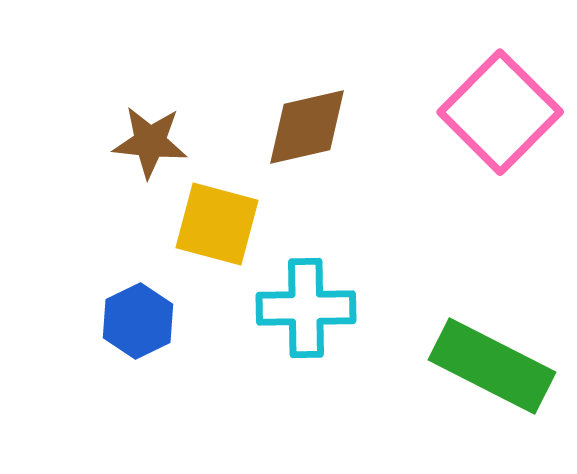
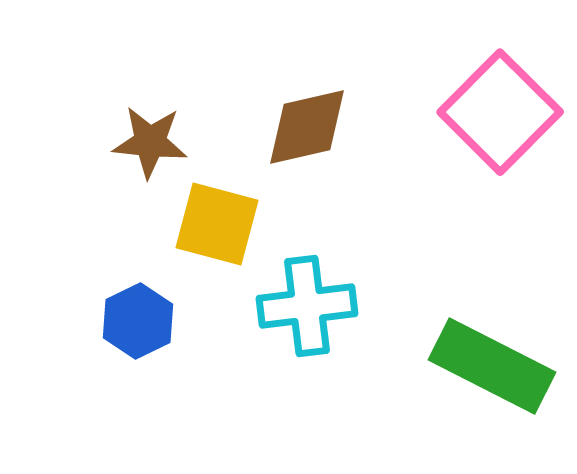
cyan cross: moved 1 px right, 2 px up; rotated 6 degrees counterclockwise
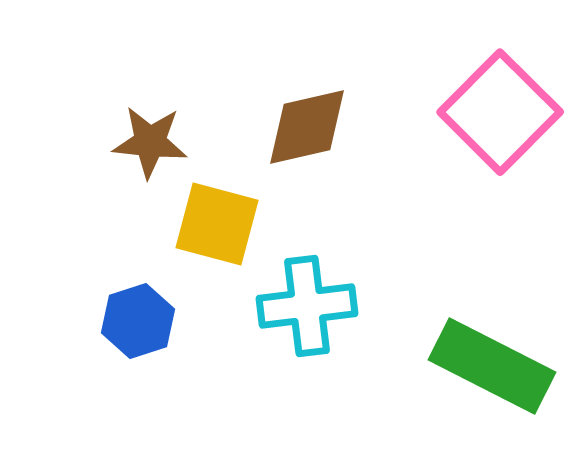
blue hexagon: rotated 8 degrees clockwise
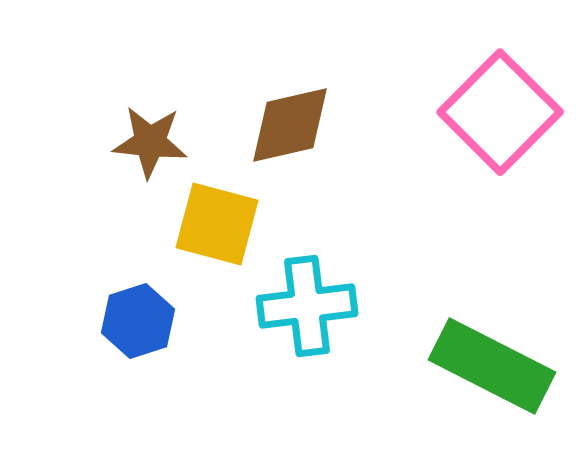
brown diamond: moved 17 px left, 2 px up
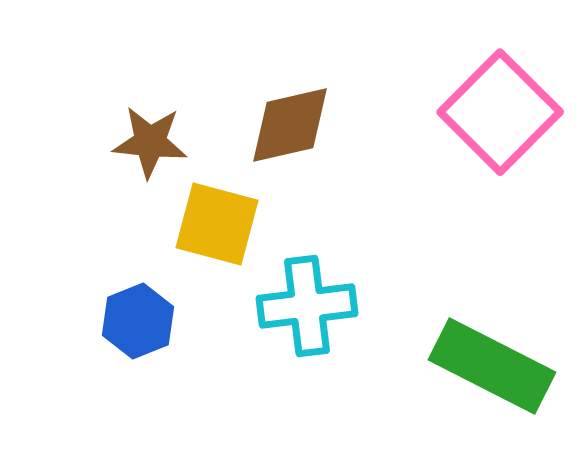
blue hexagon: rotated 4 degrees counterclockwise
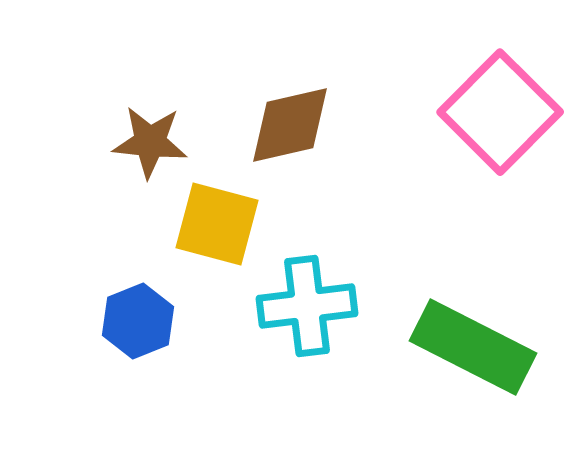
green rectangle: moved 19 px left, 19 px up
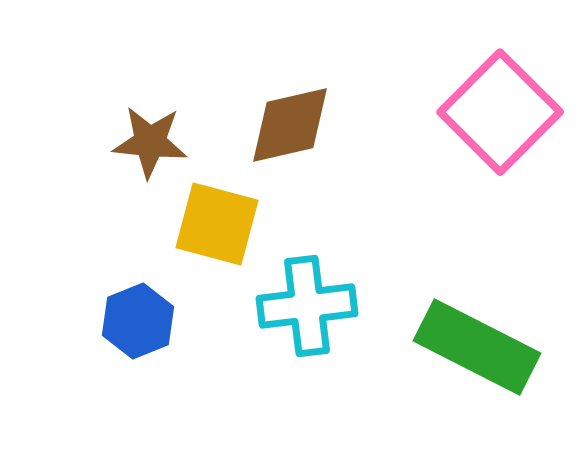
green rectangle: moved 4 px right
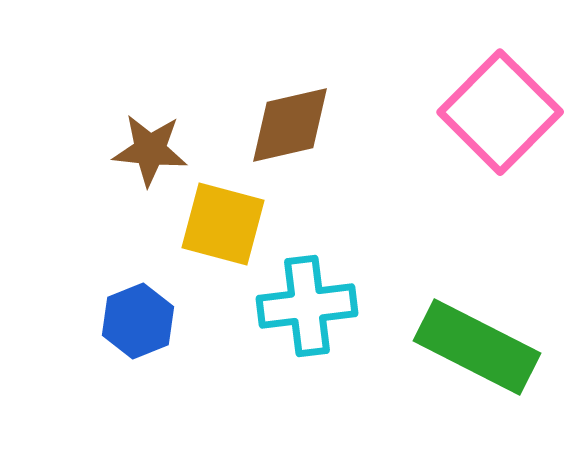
brown star: moved 8 px down
yellow square: moved 6 px right
